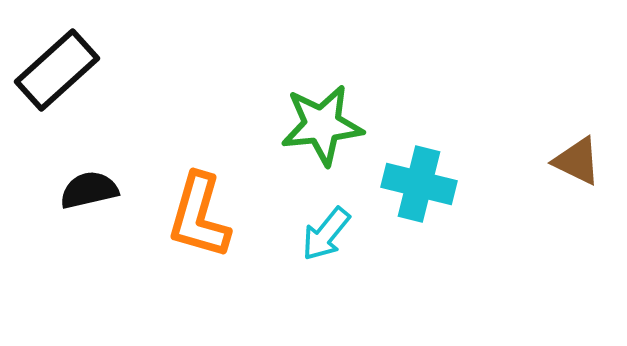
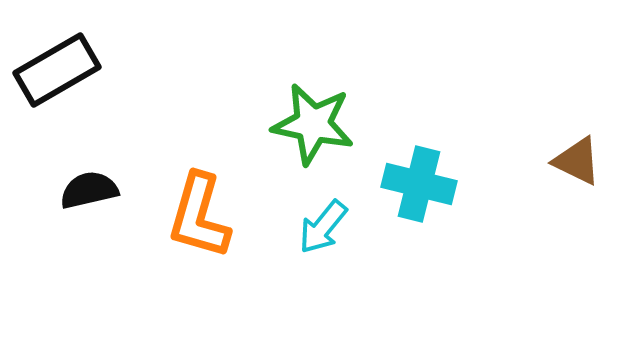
black rectangle: rotated 12 degrees clockwise
green star: moved 9 px left, 1 px up; rotated 18 degrees clockwise
cyan arrow: moved 3 px left, 7 px up
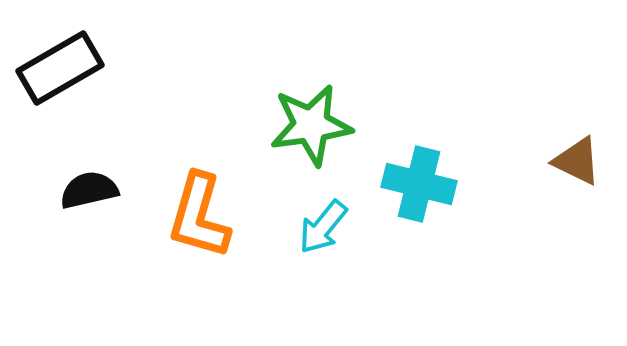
black rectangle: moved 3 px right, 2 px up
green star: moved 2 px left, 1 px down; rotated 20 degrees counterclockwise
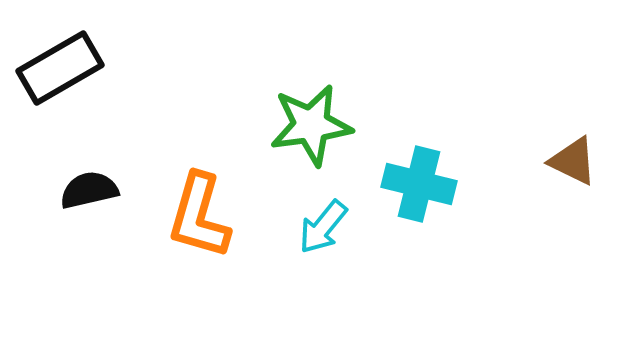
brown triangle: moved 4 px left
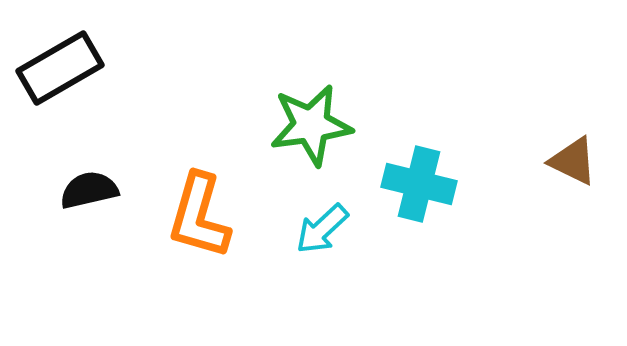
cyan arrow: moved 1 px left, 2 px down; rotated 8 degrees clockwise
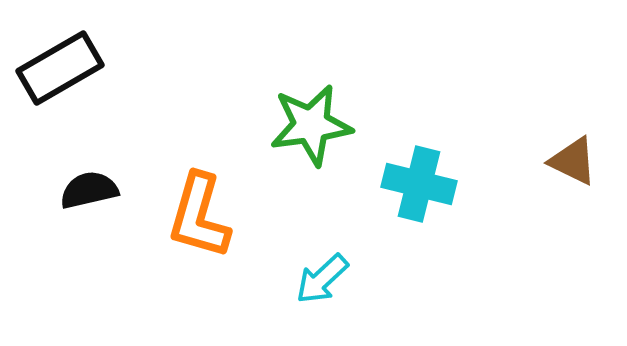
cyan arrow: moved 50 px down
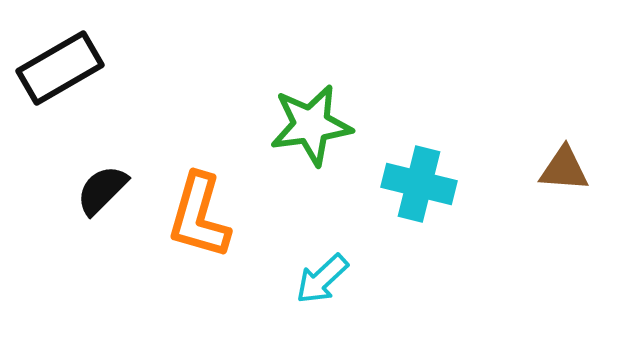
brown triangle: moved 9 px left, 8 px down; rotated 22 degrees counterclockwise
black semicircle: moved 13 px right; rotated 32 degrees counterclockwise
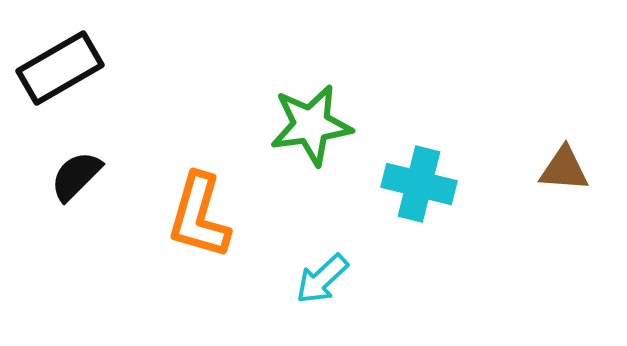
black semicircle: moved 26 px left, 14 px up
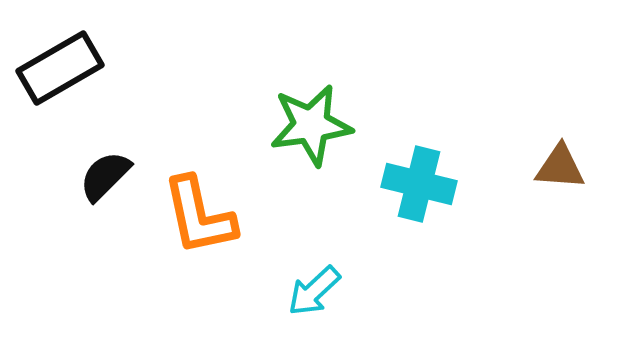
brown triangle: moved 4 px left, 2 px up
black semicircle: moved 29 px right
orange L-shape: rotated 28 degrees counterclockwise
cyan arrow: moved 8 px left, 12 px down
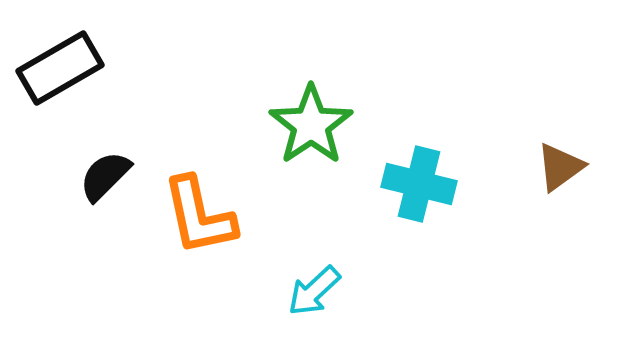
green star: rotated 26 degrees counterclockwise
brown triangle: rotated 40 degrees counterclockwise
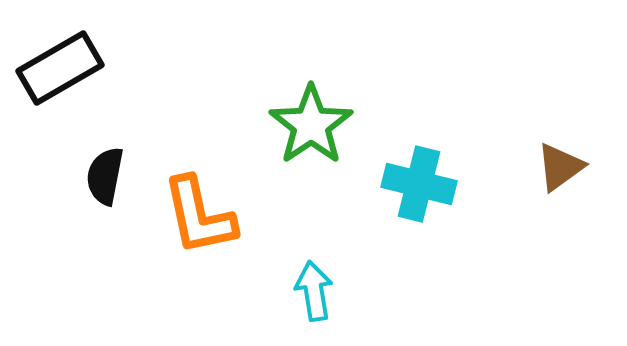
black semicircle: rotated 34 degrees counterclockwise
cyan arrow: rotated 124 degrees clockwise
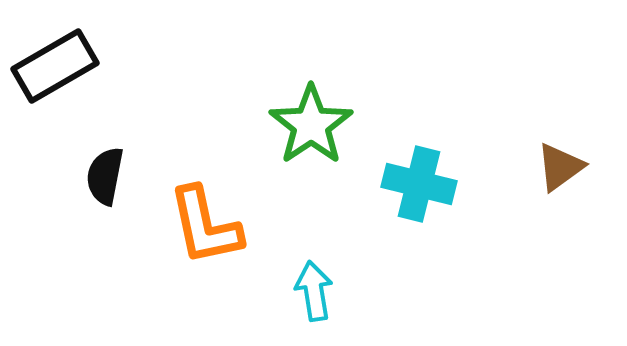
black rectangle: moved 5 px left, 2 px up
orange L-shape: moved 6 px right, 10 px down
